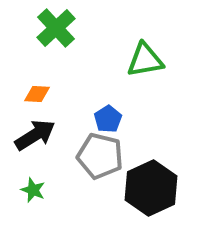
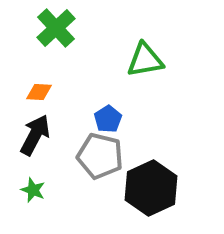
orange diamond: moved 2 px right, 2 px up
black arrow: rotated 30 degrees counterclockwise
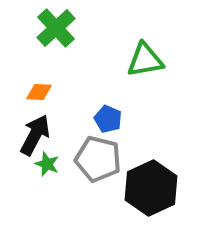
blue pentagon: rotated 16 degrees counterclockwise
gray pentagon: moved 2 px left, 3 px down
green star: moved 14 px right, 26 px up
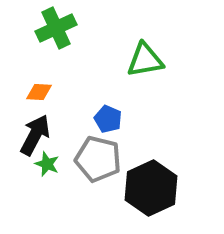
green cross: rotated 18 degrees clockwise
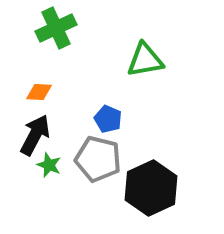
green star: moved 2 px right, 1 px down
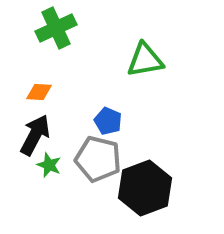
blue pentagon: moved 2 px down
black hexagon: moved 6 px left; rotated 4 degrees clockwise
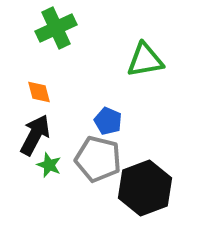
orange diamond: rotated 72 degrees clockwise
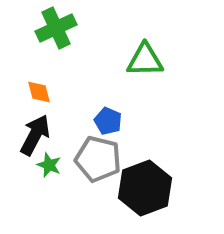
green triangle: rotated 9 degrees clockwise
